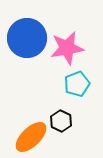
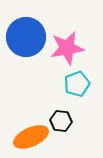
blue circle: moved 1 px left, 1 px up
black hexagon: rotated 20 degrees counterclockwise
orange ellipse: rotated 20 degrees clockwise
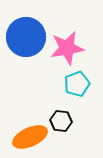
orange ellipse: moved 1 px left
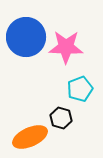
pink star: moved 1 px left, 1 px up; rotated 12 degrees clockwise
cyan pentagon: moved 3 px right, 5 px down
black hexagon: moved 3 px up; rotated 10 degrees clockwise
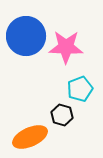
blue circle: moved 1 px up
black hexagon: moved 1 px right, 3 px up
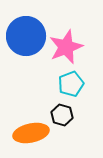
pink star: rotated 24 degrees counterclockwise
cyan pentagon: moved 9 px left, 5 px up
orange ellipse: moved 1 px right, 4 px up; rotated 12 degrees clockwise
